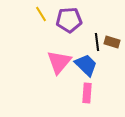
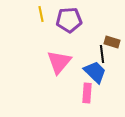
yellow line: rotated 21 degrees clockwise
black line: moved 5 px right, 12 px down
blue trapezoid: moved 9 px right, 7 px down
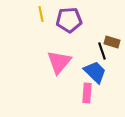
black line: moved 3 px up; rotated 12 degrees counterclockwise
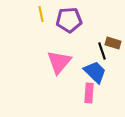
brown rectangle: moved 1 px right, 1 px down
pink rectangle: moved 2 px right
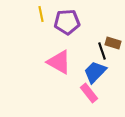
purple pentagon: moved 2 px left, 2 px down
pink triangle: rotated 40 degrees counterclockwise
blue trapezoid: rotated 90 degrees counterclockwise
pink rectangle: rotated 42 degrees counterclockwise
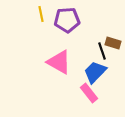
purple pentagon: moved 2 px up
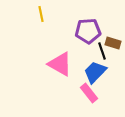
purple pentagon: moved 21 px right, 11 px down
pink triangle: moved 1 px right, 2 px down
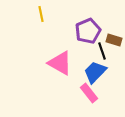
purple pentagon: rotated 20 degrees counterclockwise
brown rectangle: moved 1 px right, 3 px up
pink triangle: moved 1 px up
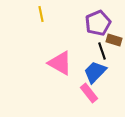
purple pentagon: moved 10 px right, 8 px up
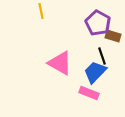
yellow line: moved 3 px up
purple pentagon: rotated 20 degrees counterclockwise
brown rectangle: moved 1 px left, 4 px up
black line: moved 5 px down
pink rectangle: rotated 30 degrees counterclockwise
